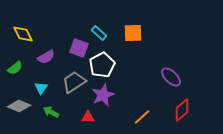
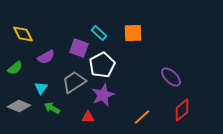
green arrow: moved 1 px right, 4 px up
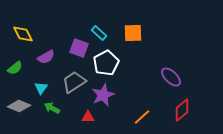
white pentagon: moved 4 px right, 2 px up
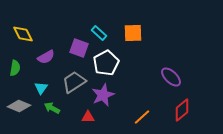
green semicircle: rotated 42 degrees counterclockwise
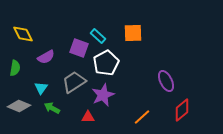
cyan rectangle: moved 1 px left, 3 px down
purple ellipse: moved 5 px left, 4 px down; rotated 20 degrees clockwise
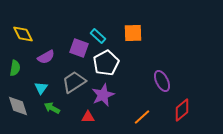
purple ellipse: moved 4 px left
gray diamond: moved 1 px left; rotated 50 degrees clockwise
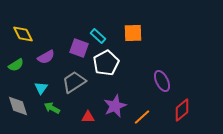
green semicircle: moved 1 px right, 3 px up; rotated 49 degrees clockwise
purple star: moved 12 px right, 11 px down
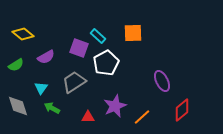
yellow diamond: rotated 25 degrees counterclockwise
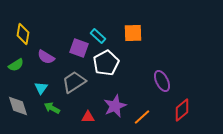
yellow diamond: rotated 60 degrees clockwise
purple semicircle: rotated 60 degrees clockwise
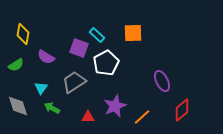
cyan rectangle: moved 1 px left, 1 px up
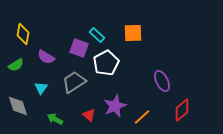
green arrow: moved 3 px right, 11 px down
red triangle: moved 1 px right, 2 px up; rotated 40 degrees clockwise
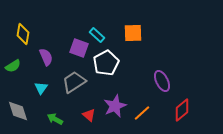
purple semicircle: rotated 144 degrees counterclockwise
green semicircle: moved 3 px left, 1 px down
gray diamond: moved 5 px down
orange line: moved 4 px up
